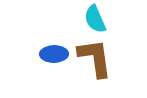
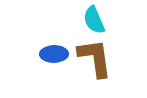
cyan semicircle: moved 1 px left, 1 px down
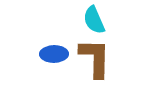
brown L-shape: rotated 9 degrees clockwise
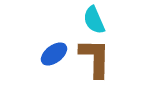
blue ellipse: rotated 36 degrees counterclockwise
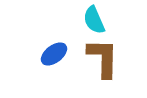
brown L-shape: moved 8 px right
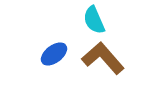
brown L-shape: rotated 42 degrees counterclockwise
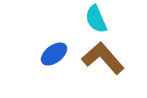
cyan semicircle: moved 2 px right, 1 px up
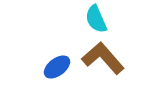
blue ellipse: moved 3 px right, 13 px down
